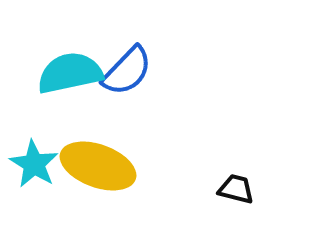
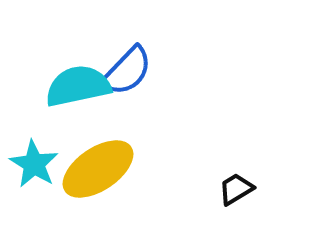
cyan semicircle: moved 8 px right, 13 px down
yellow ellipse: moved 3 px down; rotated 54 degrees counterclockwise
black trapezoid: rotated 45 degrees counterclockwise
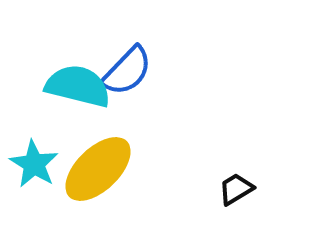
cyan semicircle: rotated 26 degrees clockwise
yellow ellipse: rotated 10 degrees counterclockwise
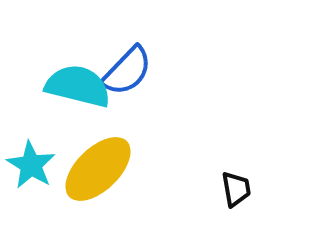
cyan star: moved 3 px left, 1 px down
black trapezoid: rotated 111 degrees clockwise
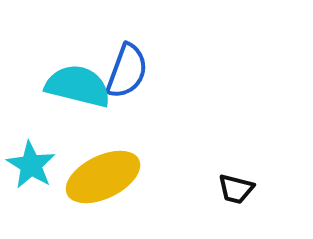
blue semicircle: rotated 24 degrees counterclockwise
yellow ellipse: moved 5 px right, 8 px down; rotated 18 degrees clockwise
black trapezoid: rotated 114 degrees clockwise
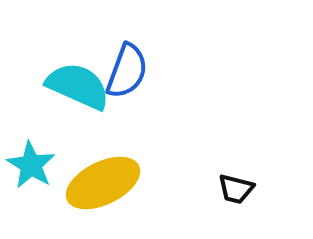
cyan semicircle: rotated 10 degrees clockwise
yellow ellipse: moved 6 px down
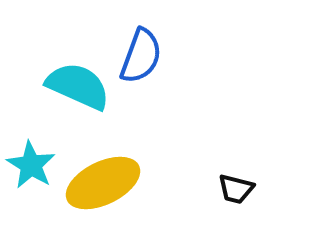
blue semicircle: moved 14 px right, 15 px up
